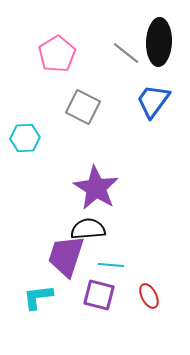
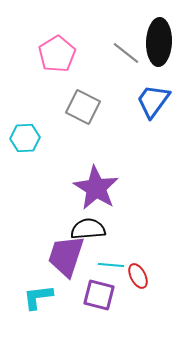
red ellipse: moved 11 px left, 20 px up
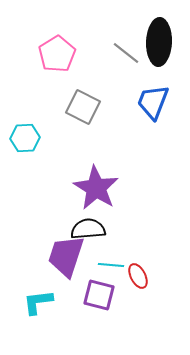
blue trapezoid: moved 1 px down; rotated 15 degrees counterclockwise
cyan L-shape: moved 5 px down
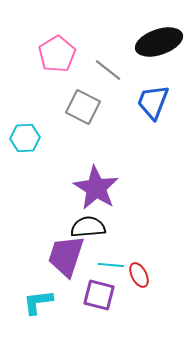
black ellipse: rotated 69 degrees clockwise
gray line: moved 18 px left, 17 px down
black semicircle: moved 2 px up
red ellipse: moved 1 px right, 1 px up
